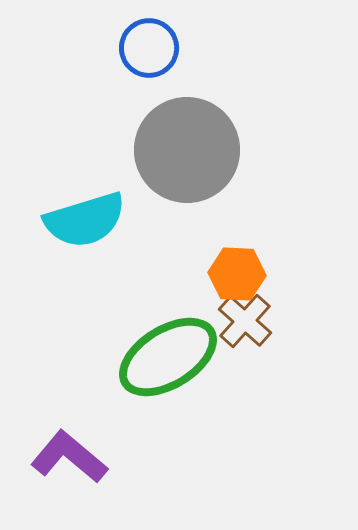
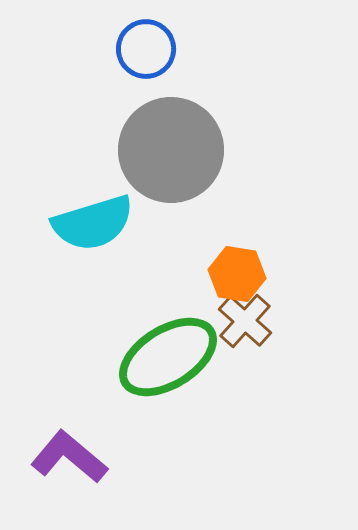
blue circle: moved 3 px left, 1 px down
gray circle: moved 16 px left
cyan semicircle: moved 8 px right, 3 px down
orange hexagon: rotated 6 degrees clockwise
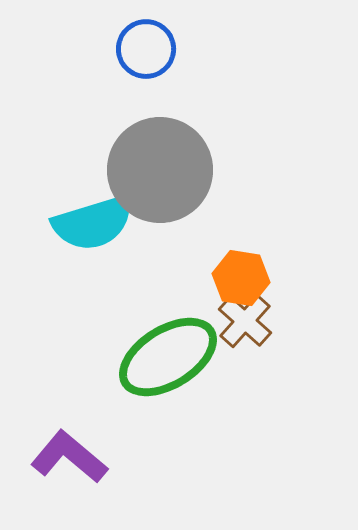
gray circle: moved 11 px left, 20 px down
orange hexagon: moved 4 px right, 4 px down
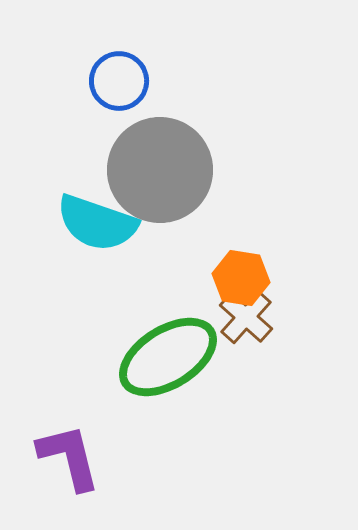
blue circle: moved 27 px left, 32 px down
cyan semicircle: moved 4 px right; rotated 36 degrees clockwise
brown cross: moved 1 px right, 4 px up
purple L-shape: rotated 36 degrees clockwise
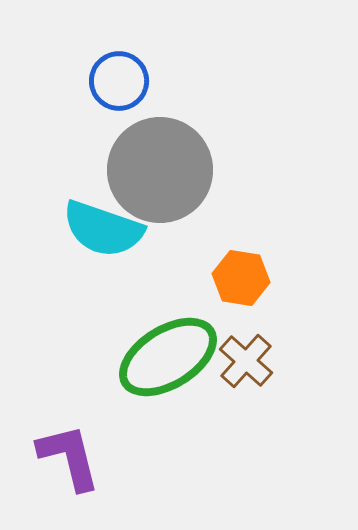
cyan semicircle: moved 6 px right, 6 px down
brown cross: moved 44 px down
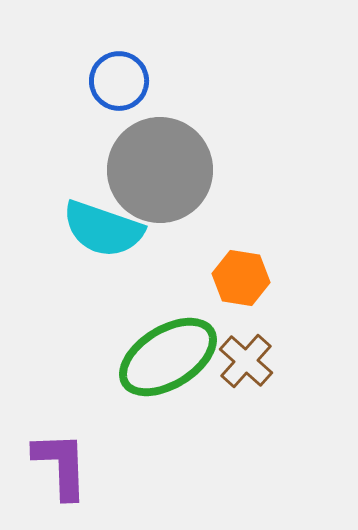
purple L-shape: moved 8 px left, 8 px down; rotated 12 degrees clockwise
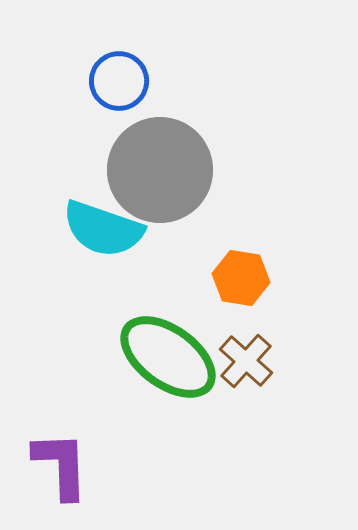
green ellipse: rotated 68 degrees clockwise
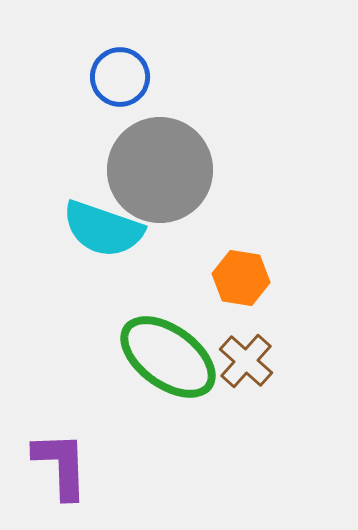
blue circle: moved 1 px right, 4 px up
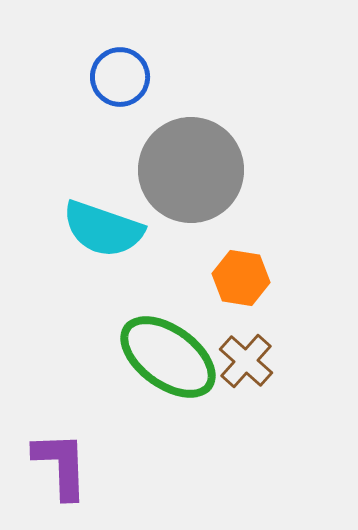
gray circle: moved 31 px right
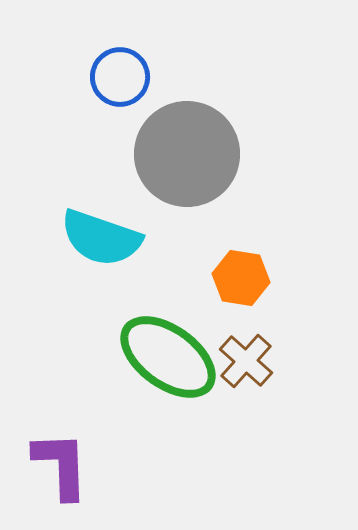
gray circle: moved 4 px left, 16 px up
cyan semicircle: moved 2 px left, 9 px down
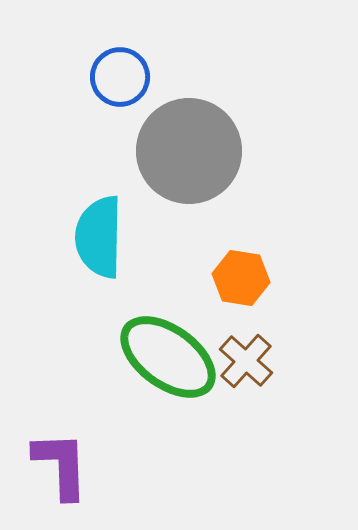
gray circle: moved 2 px right, 3 px up
cyan semicircle: moved 2 px left, 1 px up; rotated 72 degrees clockwise
